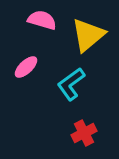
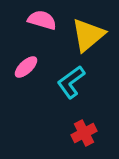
cyan L-shape: moved 2 px up
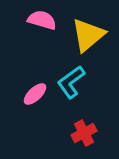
pink ellipse: moved 9 px right, 27 px down
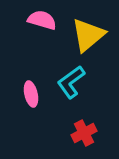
pink ellipse: moved 4 px left; rotated 60 degrees counterclockwise
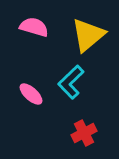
pink semicircle: moved 8 px left, 7 px down
cyan L-shape: rotated 8 degrees counterclockwise
pink ellipse: rotated 35 degrees counterclockwise
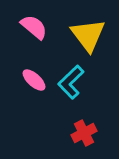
pink semicircle: rotated 24 degrees clockwise
yellow triangle: rotated 27 degrees counterclockwise
pink ellipse: moved 3 px right, 14 px up
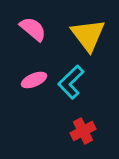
pink semicircle: moved 1 px left, 2 px down
pink ellipse: rotated 65 degrees counterclockwise
red cross: moved 1 px left, 2 px up
